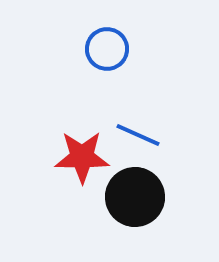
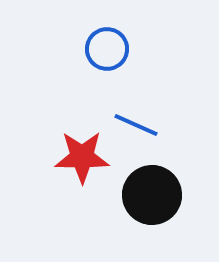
blue line: moved 2 px left, 10 px up
black circle: moved 17 px right, 2 px up
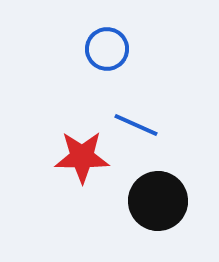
black circle: moved 6 px right, 6 px down
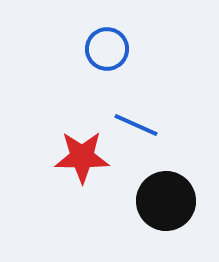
black circle: moved 8 px right
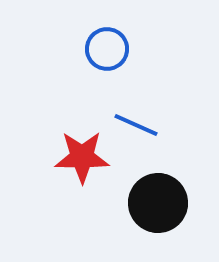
black circle: moved 8 px left, 2 px down
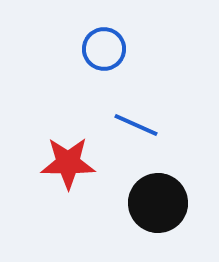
blue circle: moved 3 px left
red star: moved 14 px left, 6 px down
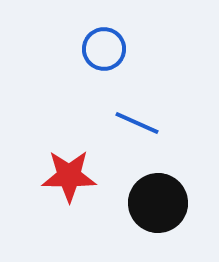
blue line: moved 1 px right, 2 px up
red star: moved 1 px right, 13 px down
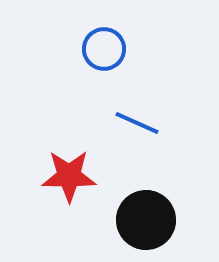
black circle: moved 12 px left, 17 px down
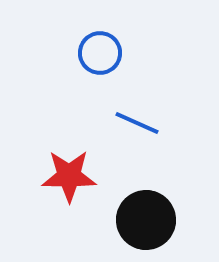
blue circle: moved 4 px left, 4 px down
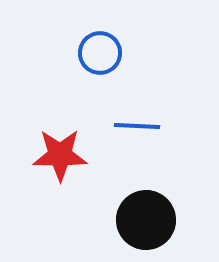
blue line: moved 3 px down; rotated 21 degrees counterclockwise
red star: moved 9 px left, 21 px up
